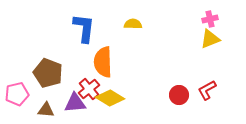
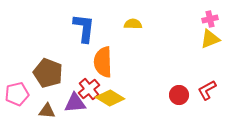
brown triangle: moved 1 px right, 1 px down
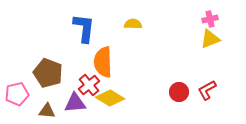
red cross: moved 4 px up
red circle: moved 3 px up
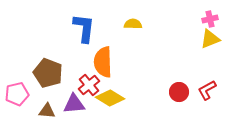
purple triangle: moved 1 px left, 1 px down
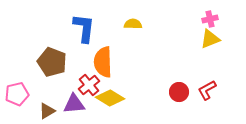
brown pentagon: moved 4 px right, 11 px up
brown triangle: rotated 36 degrees counterclockwise
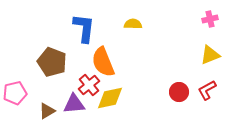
yellow triangle: moved 16 px down
orange semicircle: rotated 20 degrees counterclockwise
pink pentagon: moved 2 px left, 1 px up
yellow diamond: rotated 44 degrees counterclockwise
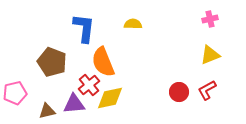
brown triangle: rotated 18 degrees clockwise
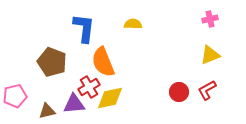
red cross: moved 2 px down; rotated 10 degrees clockwise
pink pentagon: moved 3 px down
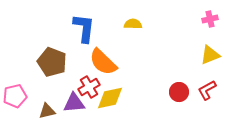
orange semicircle: rotated 24 degrees counterclockwise
purple triangle: moved 1 px up
